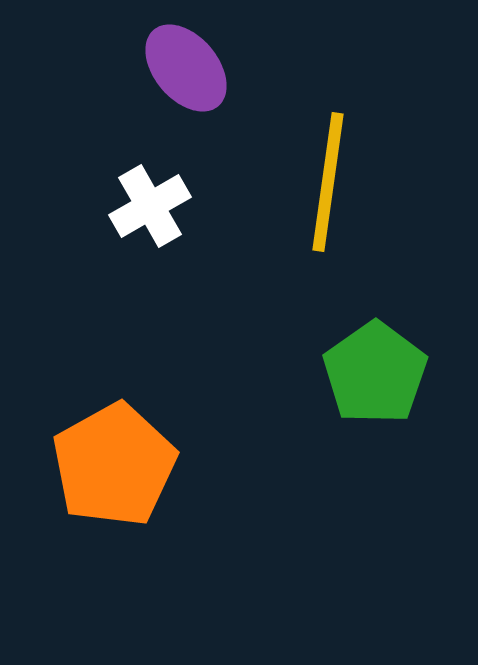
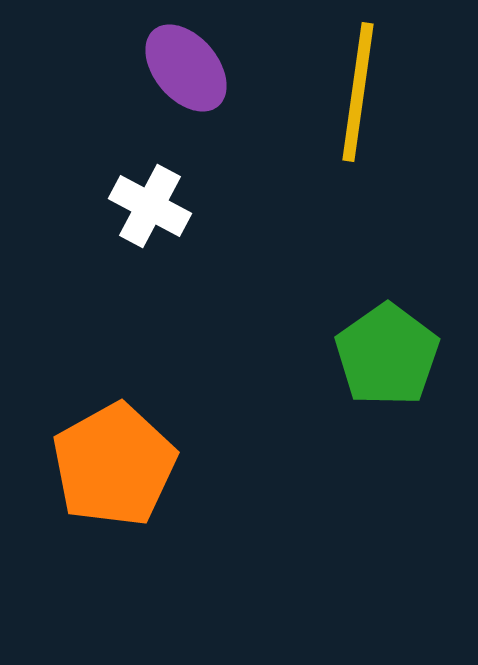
yellow line: moved 30 px right, 90 px up
white cross: rotated 32 degrees counterclockwise
green pentagon: moved 12 px right, 18 px up
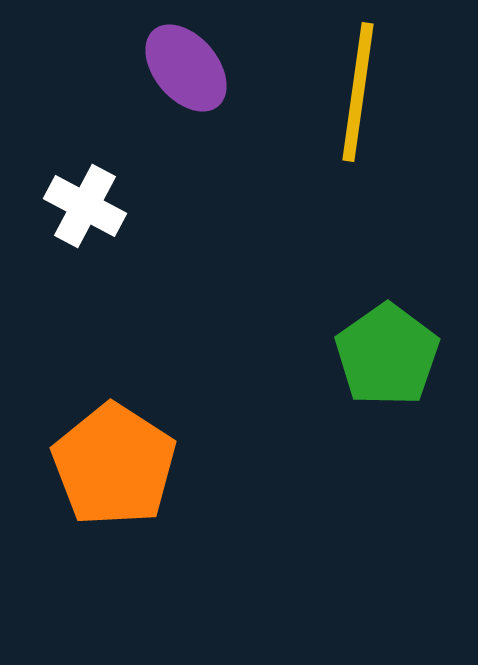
white cross: moved 65 px left
orange pentagon: rotated 10 degrees counterclockwise
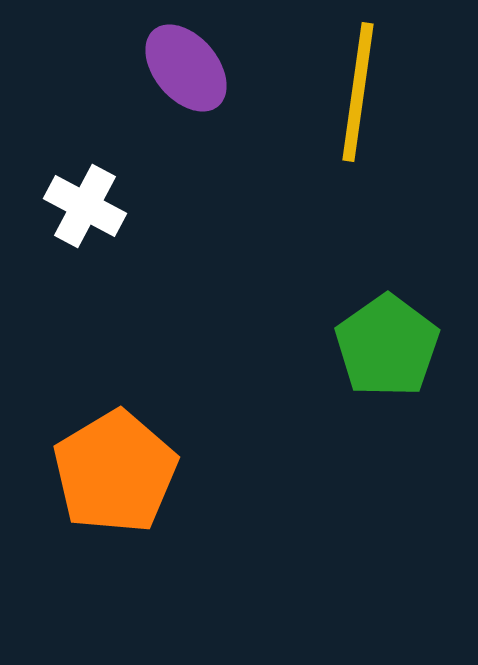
green pentagon: moved 9 px up
orange pentagon: moved 1 px right, 7 px down; rotated 8 degrees clockwise
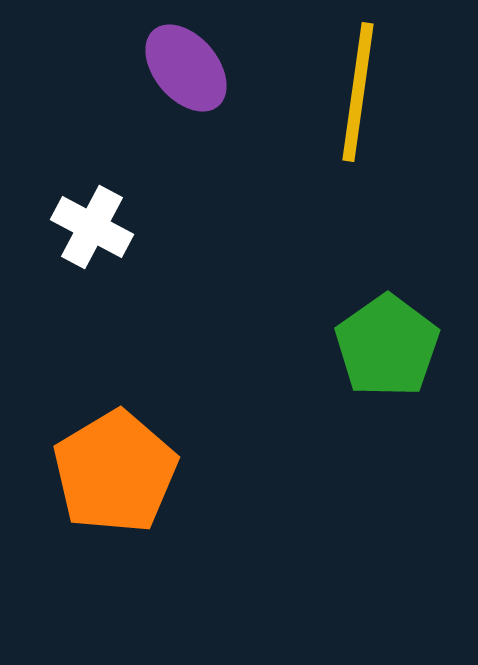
white cross: moved 7 px right, 21 px down
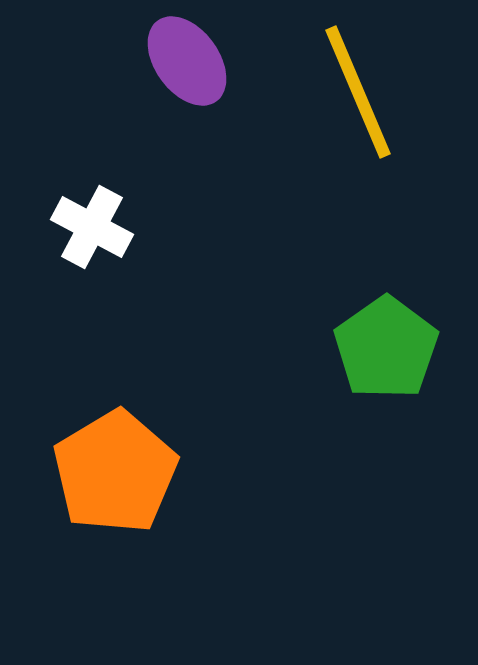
purple ellipse: moved 1 px right, 7 px up; rotated 4 degrees clockwise
yellow line: rotated 31 degrees counterclockwise
green pentagon: moved 1 px left, 2 px down
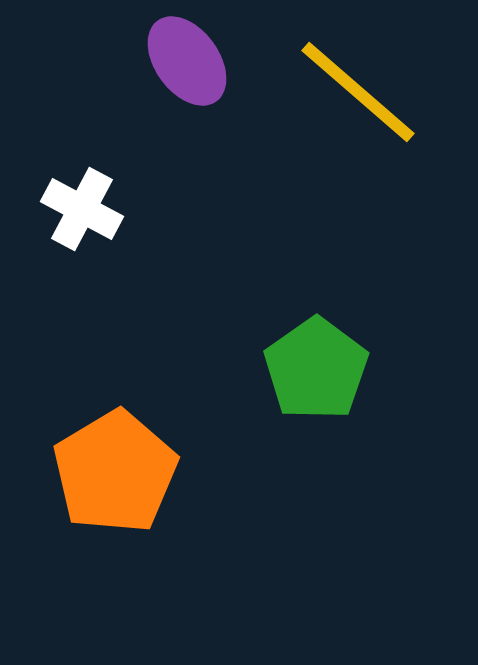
yellow line: rotated 26 degrees counterclockwise
white cross: moved 10 px left, 18 px up
green pentagon: moved 70 px left, 21 px down
